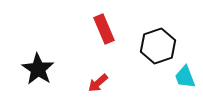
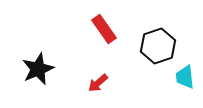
red rectangle: rotated 12 degrees counterclockwise
black star: rotated 16 degrees clockwise
cyan trapezoid: rotated 15 degrees clockwise
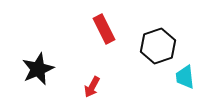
red rectangle: rotated 8 degrees clockwise
red arrow: moved 6 px left, 4 px down; rotated 20 degrees counterclockwise
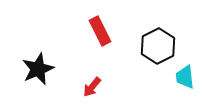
red rectangle: moved 4 px left, 2 px down
black hexagon: rotated 8 degrees counterclockwise
red arrow: rotated 10 degrees clockwise
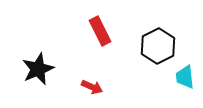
red arrow: rotated 105 degrees counterclockwise
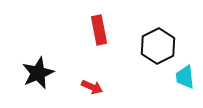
red rectangle: moved 1 px left, 1 px up; rotated 16 degrees clockwise
black star: moved 4 px down
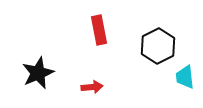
red arrow: rotated 30 degrees counterclockwise
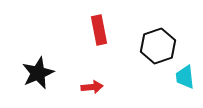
black hexagon: rotated 8 degrees clockwise
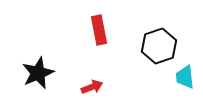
black hexagon: moved 1 px right
red arrow: rotated 15 degrees counterclockwise
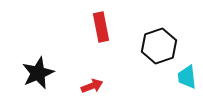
red rectangle: moved 2 px right, 3 px up
cyan trapezoid: moved 2 px right
red arrow: moved 1 px up
